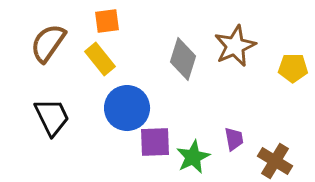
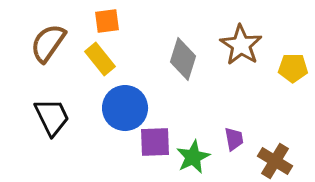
brown star: moved 6 px right, 1 px up; rotated 15 degrees counterclockwise
blue circle: moved 2 px left
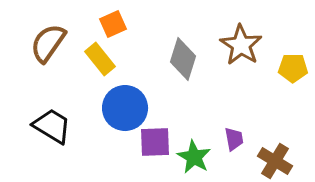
orange square: moved 6 px right, 3 px down; rotated 16 degrees counterclockwise
black trapezoid: moved 9 px down; rotated 33 degrees counterclockwise
green star: moved 1 px right; rotated 16 degrees counterclockwise
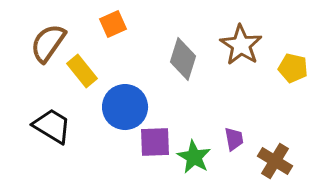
yellow rectangle: moved 18 px left, 12 px down
yellow pentagon: rotated 12 degrees clockwise
blue circle: moved 1 px up
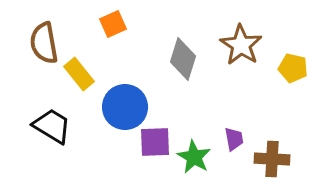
brown semicircle: moved 4 px left; rotated 45 degrees counterclockwise
yellow rectangle: moved 3 px left, 3 px down
brown cross: moved 3 px left, 2 px up; rotated 28 degrees counterclockwise
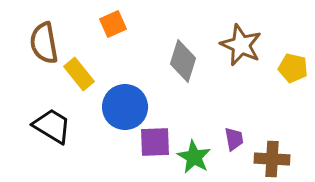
brown star: rotated 9 degrees counterclockwise
gray diamond: moved 2 px down
